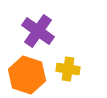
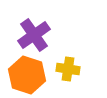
purple cross: moved 4 px left, 4 px down; rotated 20 degrees clockwise
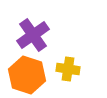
purple cross: moved 1 px left
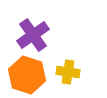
yellow cross: moved 3 px down
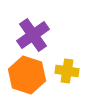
yellow cross: moved 1 px left, 1 px up
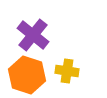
purple cross: rotated 16 degrees counterclockwise
